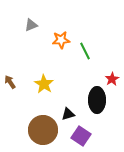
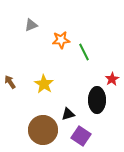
green line: moved 1 px left, 1 px down
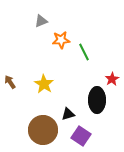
gray triangle: moved 10 px right, 4 px up
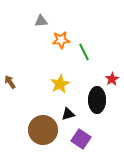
gray triangle: rotated 16 degrees clockwise
yellow star: moved 16 px right; rotated 12 degrees clockwise
purple square: moved 3 px down
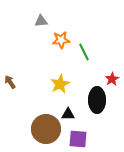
black triangle: rotated 16 degrees clockwise
brown circle: moved 3 px right, 1 px up
purple square: moved 3 px left; rotated 30 degrees counterclockwise
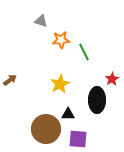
gray triangle: rotated 24 degrees clockwise
brown arrow: moved 2 px up; rotated 88 degrees clockwise
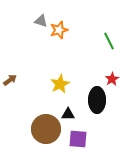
orange star: moved 2 px left, 10 px up; rotated 12 degrees counterclockwise
green line: moved 25 px right, 11 px up
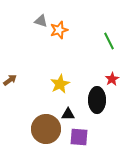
purple square: moved 1 px right, 2 px up
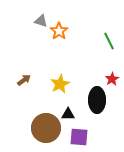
orange star: moved 1 px down; rotated 18 degrees counterclockwise
brown arrow: moved 14 px right
brown circle: moved 1 px up
